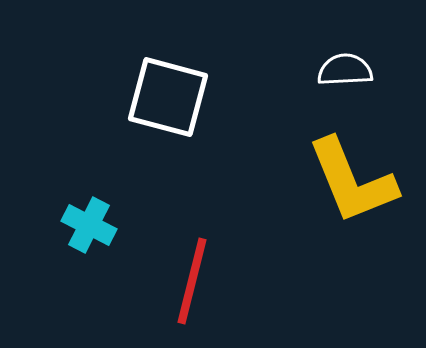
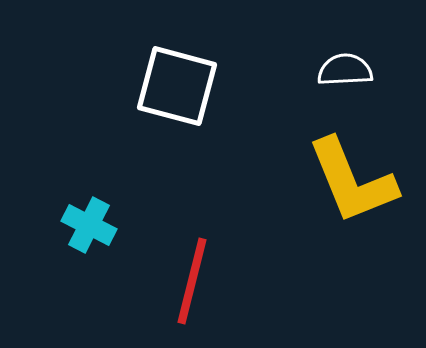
white square: moved 9 px right, 11 px up
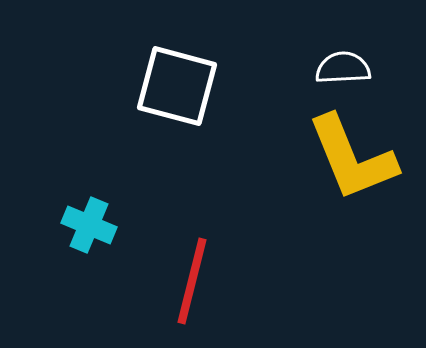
white semicircle: moved 2 px left, 2 px up
yellow L-shape: moved 23 px up
cyan cross: rotated 4 degrees counterclockwise
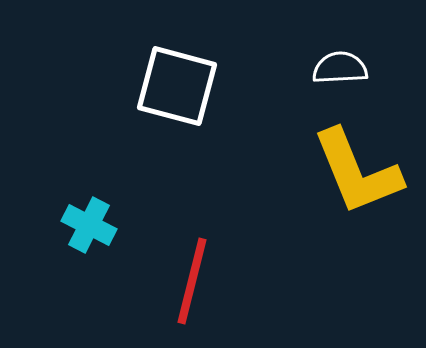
white semicircle: moved 3 px left
yellow L-shape: moved 5 px right, 14 px down
cyan cross: rotated 4 degrees clockwise
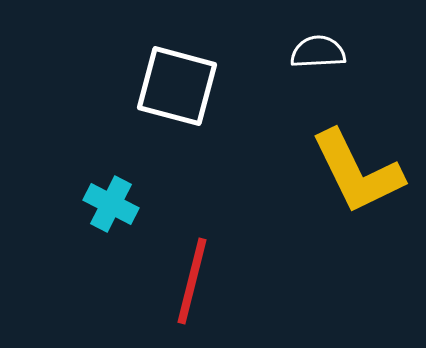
white semicircle: moved 22 px left, 16 px up
yellow L-shape: rotated 4 degrees counterclockwise
cyan cross: moved 22 px right, 21 px up
